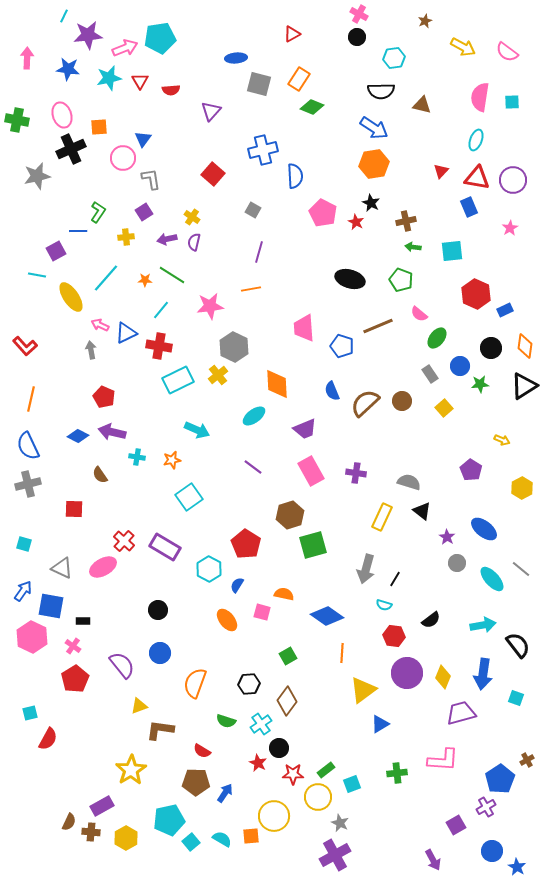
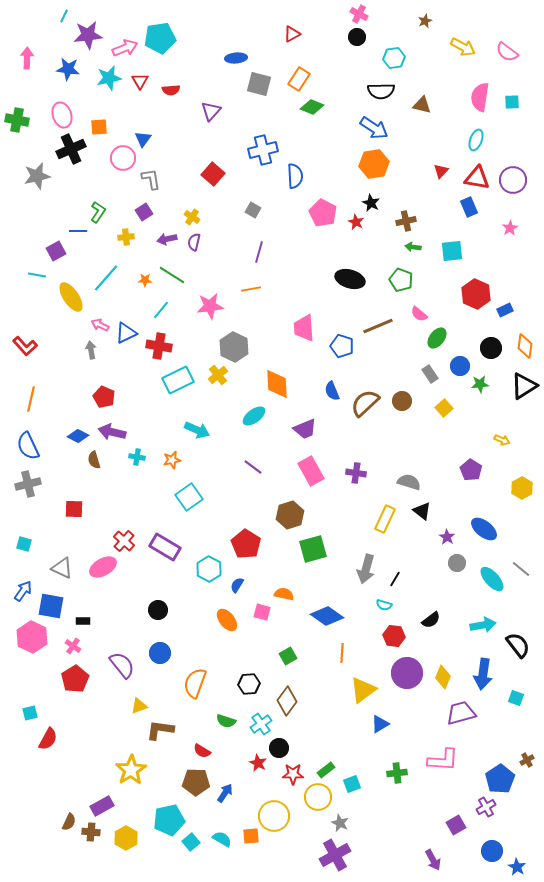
brown semicircle at (100, 475): moved 6 px left, 15 px up; rotated 18 degrees clockwise
yellow rectangle at (382, 517): moved 3 px right, 2 px down
green square at (313, 545): moved 4 px down
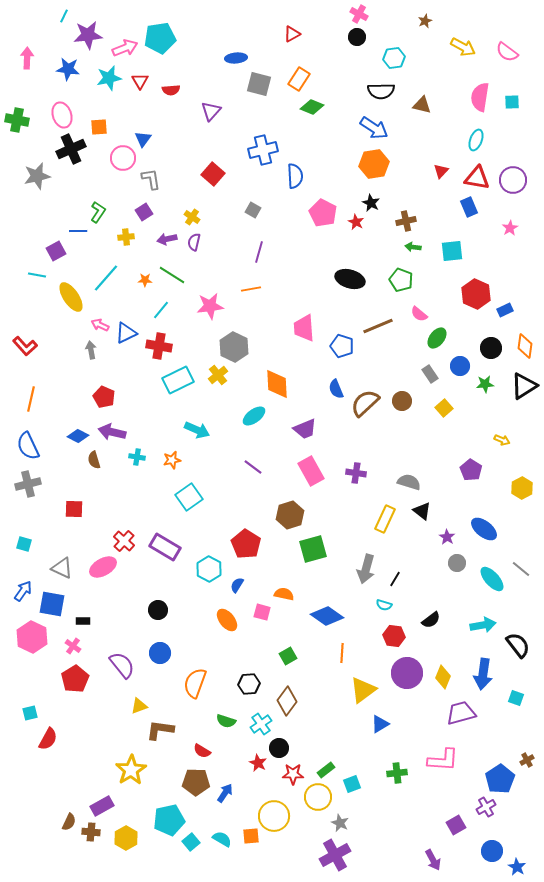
green star at (480, 384): moved 5 px right
blue semicircle at (332, 391): moved 4 px right, 2 px up
blue square at (51, 606): moved 1 px right, 2 px up
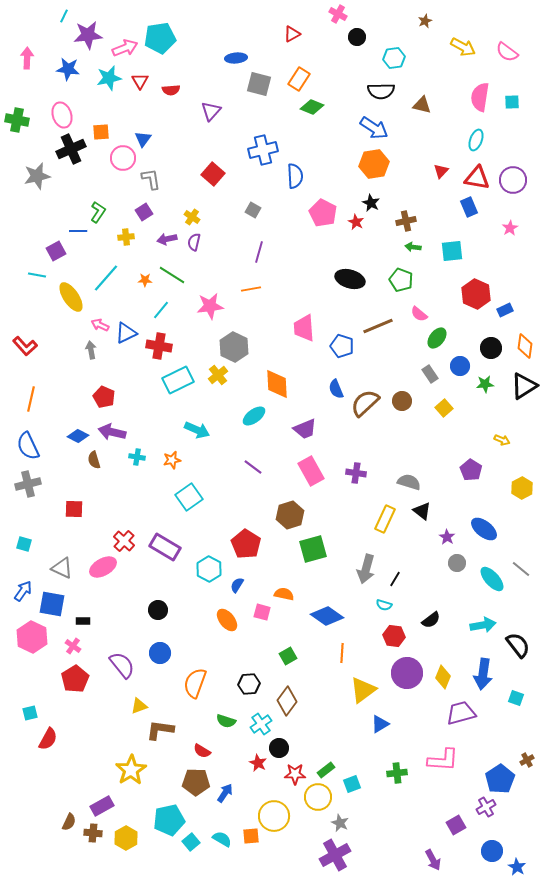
pink cross at (359, 14): moved 21 px left
orange square at (99, 127): moved 2 px right, 5 px down
red star at (293, 774): moved 2 px right
brown cross at (91, 832): moved 2 px right, 1 px down
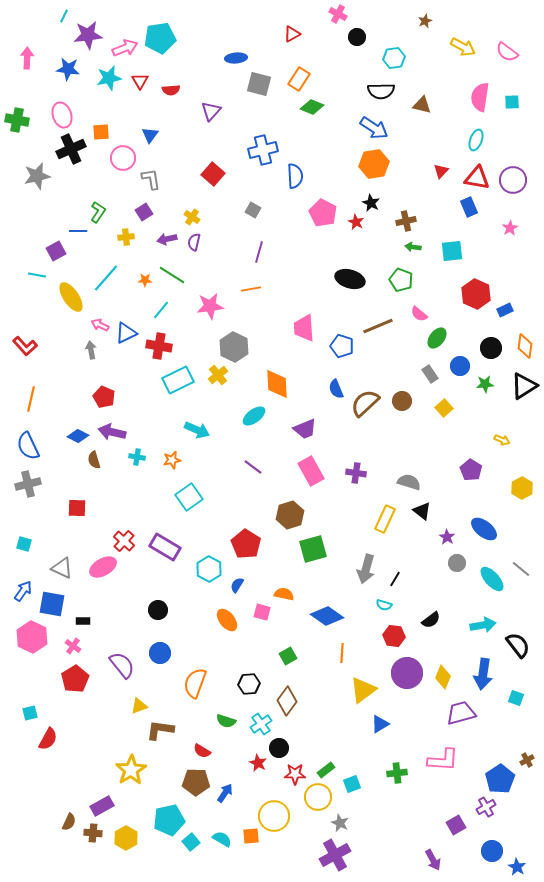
blue triangle at (143, 139): moved 7 px right, 4 px up
red square at (74, 509): moved 3 px right, 1 px up
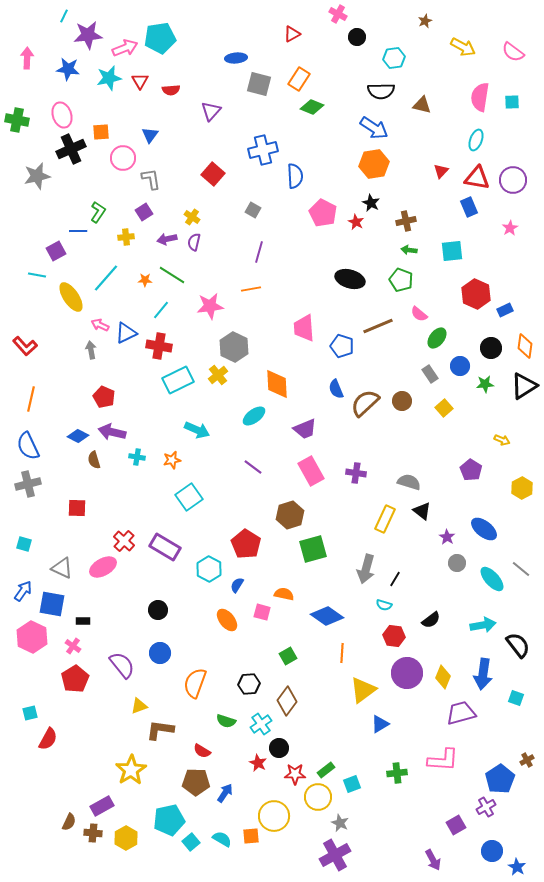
pink semicircle at (507, 52): moved 6 px right
green arrow at (413, 247): moved 4 px left, 3 px down
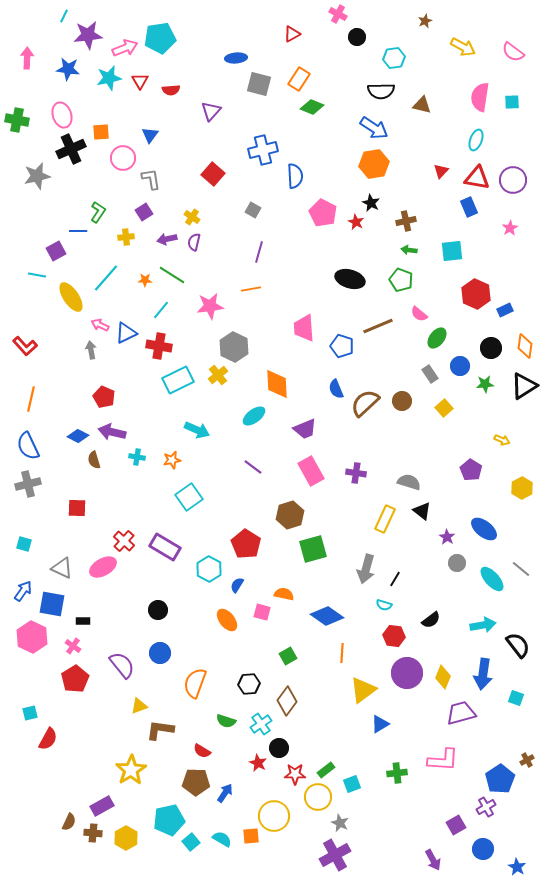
blue circle at (492, 851): moved 9 px left, 2 px up
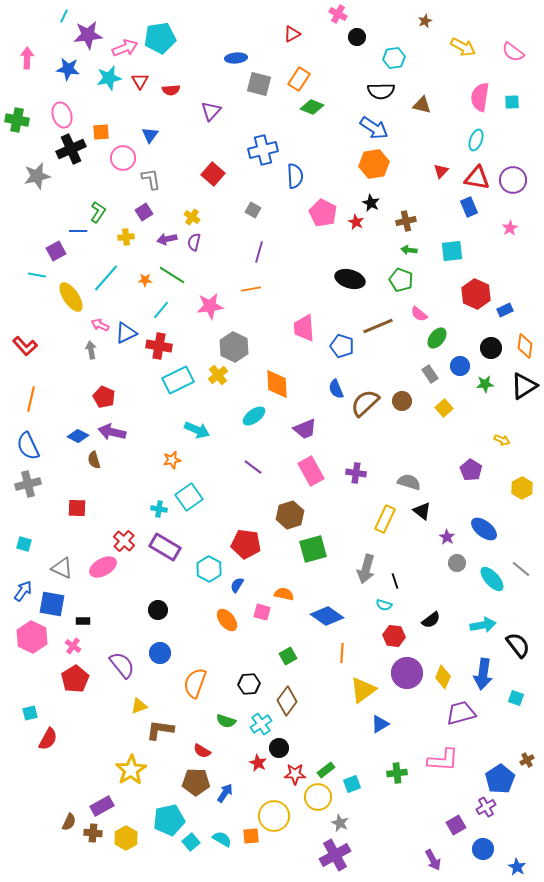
cyan cross at (137, 457): moved 22 px right, 52 px down
red pentagon at (246, 544): rotated 24 degrees counterclockwise
black line at (395, 579): moved 2 px down; rotated 49 degrees counterclockwise
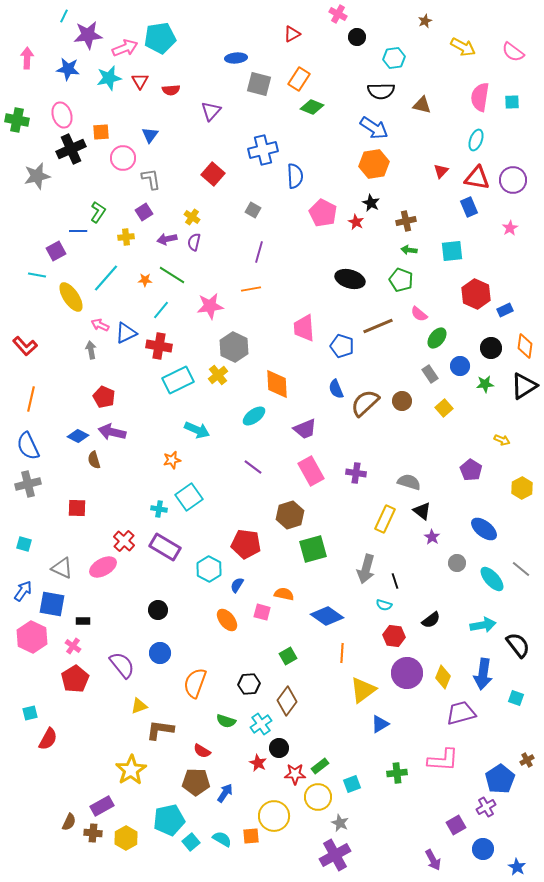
purple star at (447, 537): moved 15 px left
green rectangle at (326, 770): moved 6 px left, 4 px up
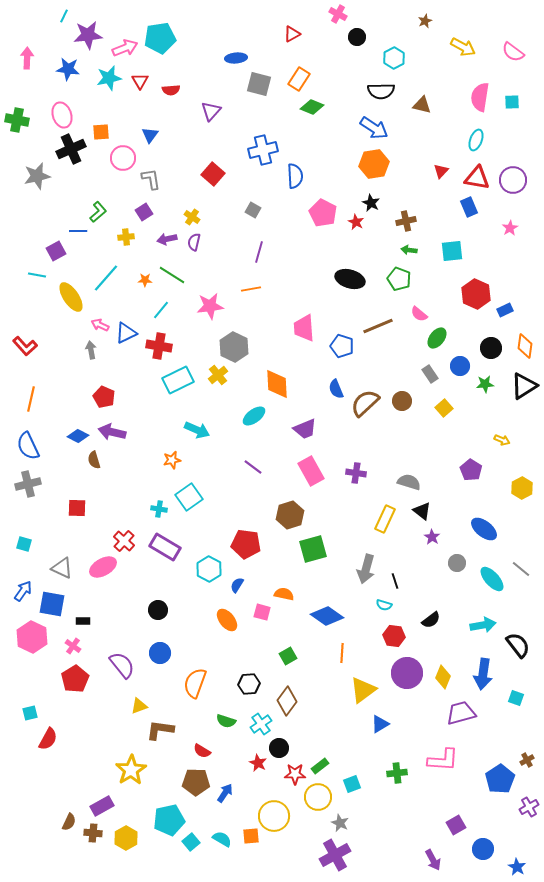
cyan hexagon at (394, 58): rotated 20 degrees counterclockwise
green L-shape at (98, 212): rotated 15 degrees clockwise
green pentagon at (401, 280): moved 2 px left, 1 px up
purple cross at (486, 807): moved 43 px right
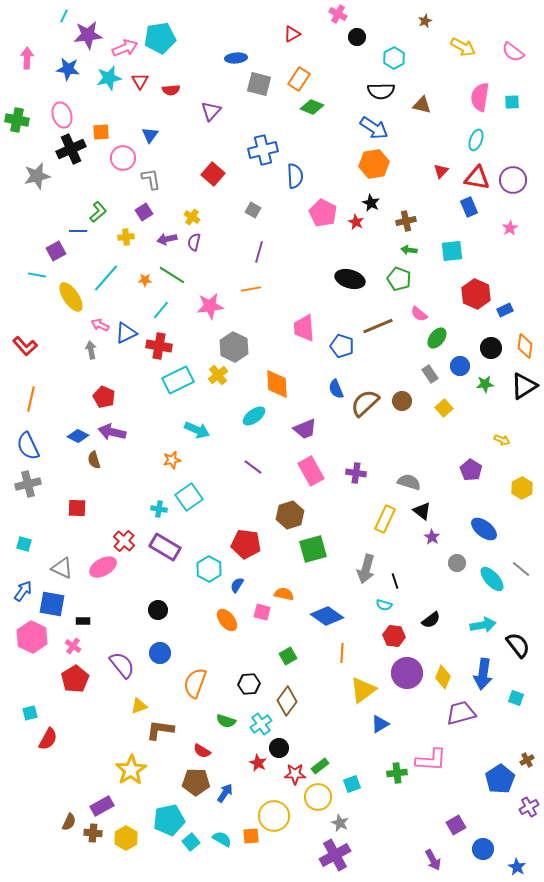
pink L-shape at (443, 760): moved 12 px left
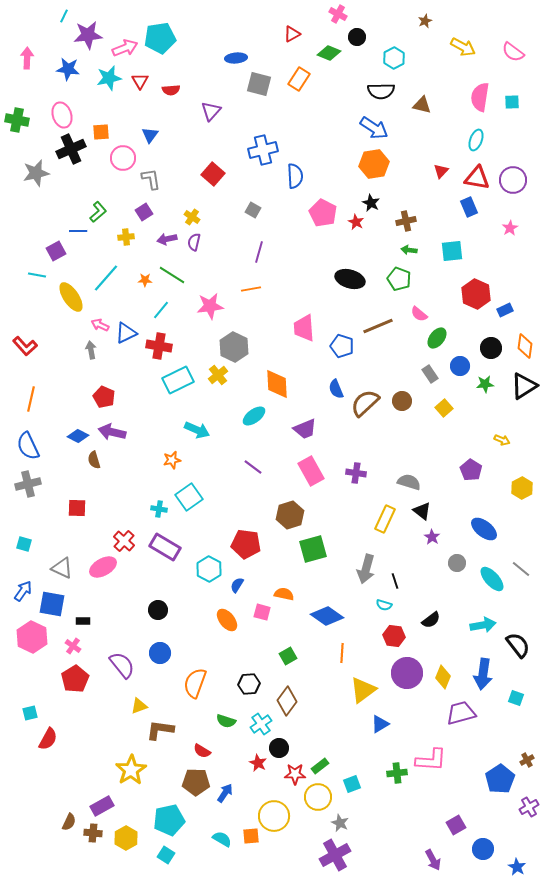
green diamond at (312, 107): moved 17 px right, 54 px up
gray star at (37, 176): moved 1 px left, 3 px up
cyan square at (191, 842): moved 25 px left, 13 px down; rotated 18 degrees counterclockwise
